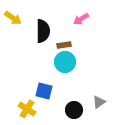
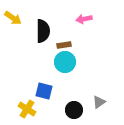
pink arrow: moved 3 px right; rotated 21 degrees clockwise
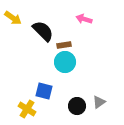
pink arrow: rotated 28 degrees clockwise
black semicircle: rotated 45 degrees counterclockwise
black circle: moved 3 px right, 4 px up
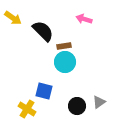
brown rectangle: moved 1 px down
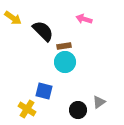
black circle: moved 1 px right, 4 px down
